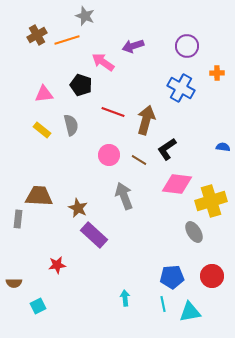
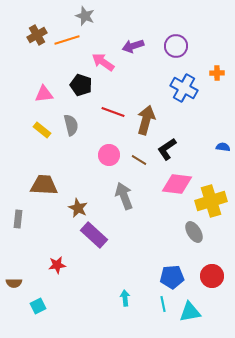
purple circle: moved 11 px left
blue cross: moved 3 px right
brown trapezoid: moved 5 px right, 11 px up
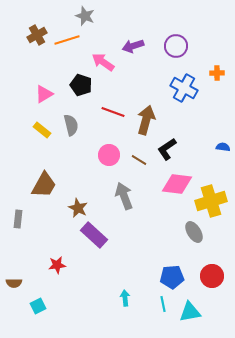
pink triangle: rotated 24 degrees counterclockwise
brown trapezoid: rotated 116 degrees clockwise
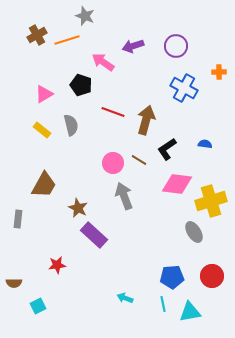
orange cross: moved 2 px right, 1 px up
blue semicircle: moved 18 px left, 3 px up
pink circle: moved 4 px right, 8 px down
cyan arrow: rotated 63 degrees counterclockwise
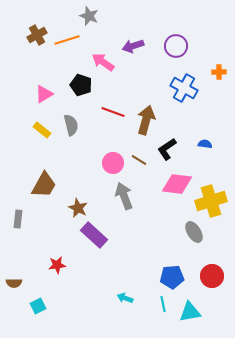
gray star: moved 4 px right
